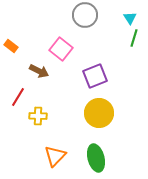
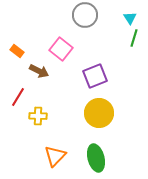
orange rectangle: moved 6 px right, 5 px down
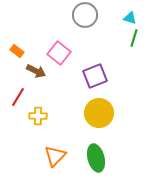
cyan triangle: rotated 40 degrees counterclockwise
pink square: moved 2 px left, 4 px down
brown arrow: moved 3 px left
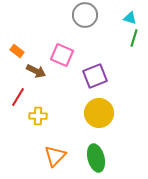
pink square: moved 3 px right, 2 px down; rotated 15 degrees counterclockwise
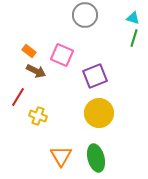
cyan triangle: moved 3 px right
orange rectangle: moved 12 px right
yellow cross: rotated 18 degrees clockwise
orange triangle: moved 6 px right; rotated 15 degrees counterclockwise
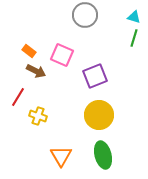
cyan triangle: moved 1 px right, 1 px up
yellow circle: moved 2 px down
green ellipse: moved 7 px right, 3 px up
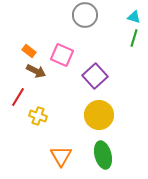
purple square: rotated 20 degrees counterclockwise
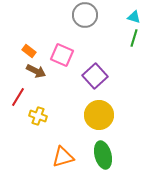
orange triangle: moved 2 px right, 1 px down; rotated 45 degrees clockwise
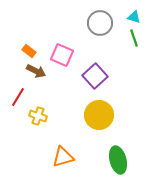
gray circle: moved 15 px right, 8 px down
green line: rotated 36 degrees counterclockwise
green ellipse: moved 15 px right, 5 px down
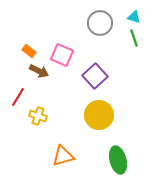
brown arrow: moved 3 px right
orange triangle: moved 1 px up
